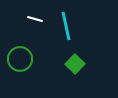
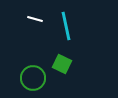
green circle: moved 13 px right, 19 px down
green square: moved 13 px left; rotated 18 degrees counterclockwise
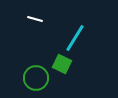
cyan line: moved 9 px right, 12 px down; rotated 44 degrees clockwise
green circle: moved 3 px right
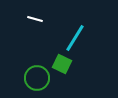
green circle: moved 1 px right
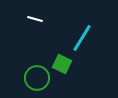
cyan line: moved 7 px right
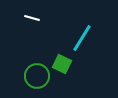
white line: moved 3 px left, 1 px up
green circle: moved 2 px up
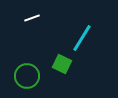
white line: rotated 35 degrees counterclockwise
green circle: moved 10 px left
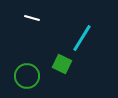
white line: rotated 35 degrees clockwise
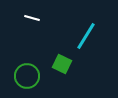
cyan line: moved 4 px right, 2 px up
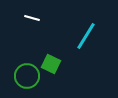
green square: moved 11 px left
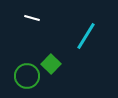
green square: rotated 18 degrees clockwise
